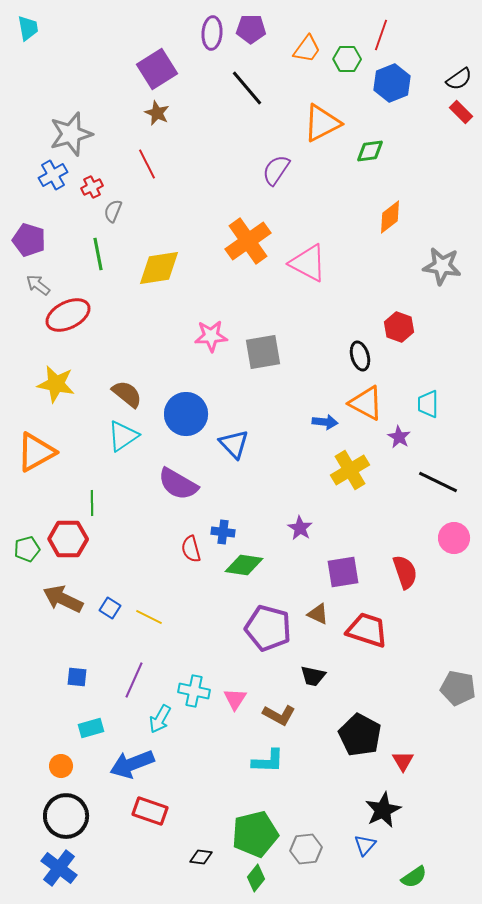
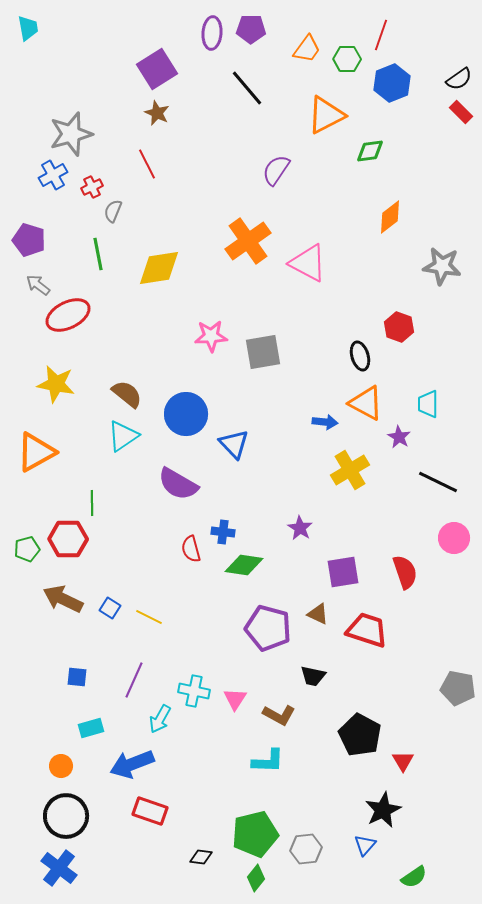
orange triangle at (322, 123): moved 4 px right, 8 px up
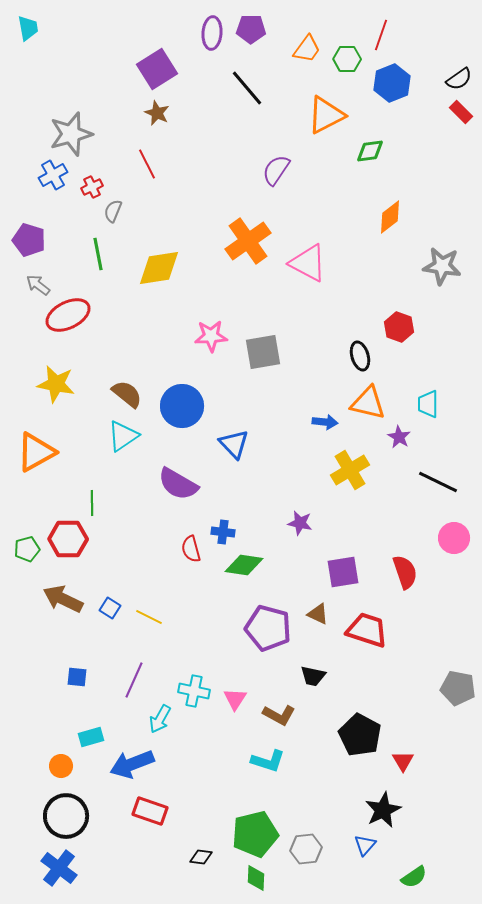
orange triangle at (366, 403): moved 2 px right; rotated 15 degrees counterclockwise
blue circle at (186, 414): moved 4 px left, 8 px up
purple star at (300, 528): moved 5 px up; rotated 20 degrees counterclockwise
cyan rectangle at (91, 728): moved 9 px down
cyan L-shape at (268, 761): rotated 16 degrees clockwise
green diamond at (256, 878): rotated 36 degrees counterclockwise
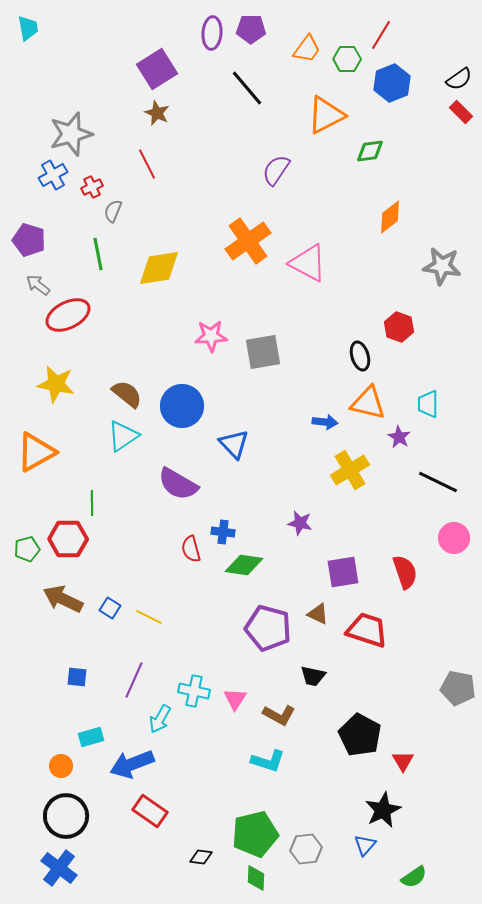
red line at (381, 35): rotated 12 degrees clockwise
red rectangle at (150, 811): rotated 16 degrees clockwise
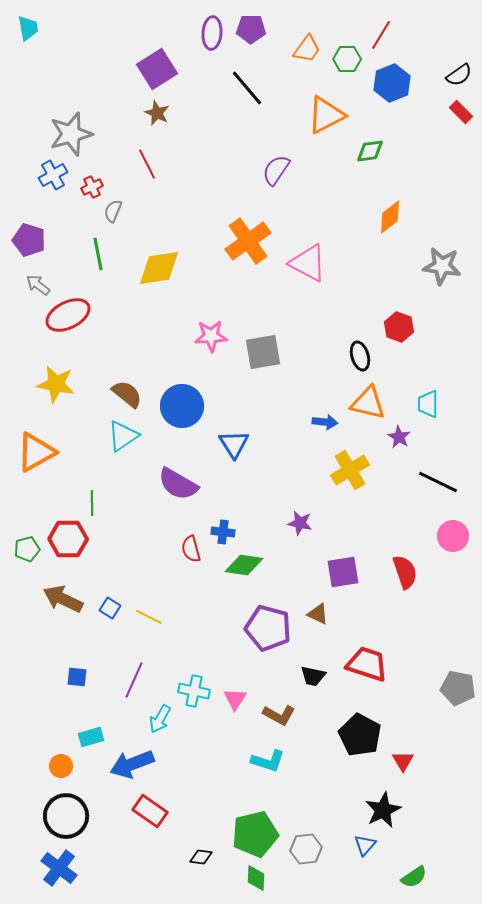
black semicircle at (459, 79): moved 4 px up
blue triangle at (234, 444): rotated 12 degrees clockwise
pink circle at (454, 538): moved 1 px left, 2 px up
red trapezoid at (367, 630): moved 34 px down
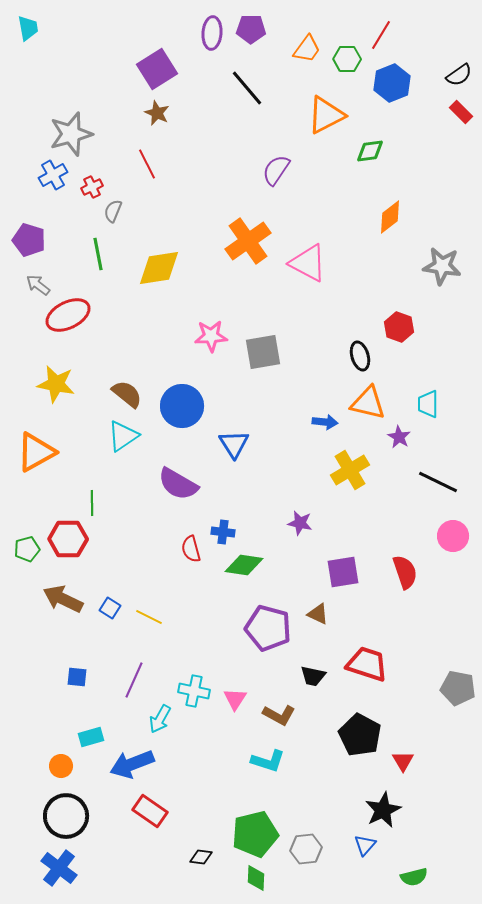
green semicircle at (414, 877): rotated 20 degrees clockwise
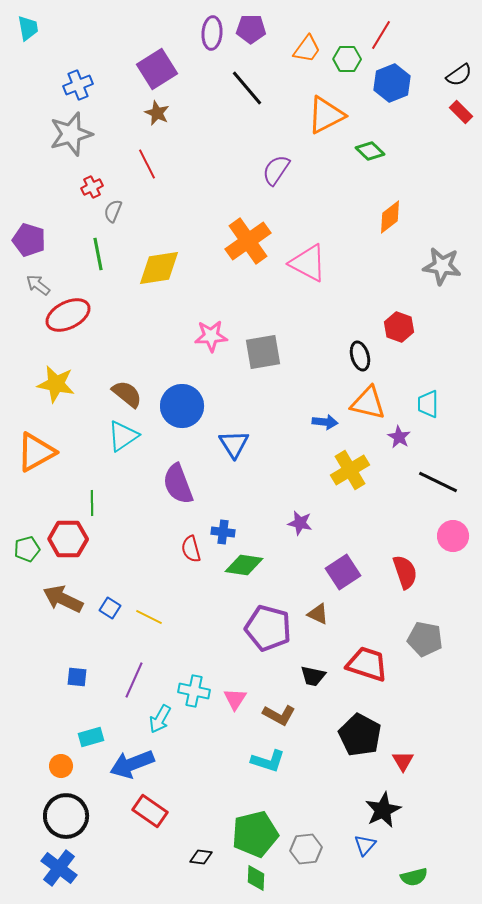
green diamond at (370, 151): rotated 52 degrees clockwise
blue cross at (53, 175): moved 25 px right, 90 px up; rotated 8 degrees clockwise
purple semicircle at (178, 484): rotated 39 degrees clockwise
purple square at (343, 572): rotated 24 degrees counterclockwise
gray pentagon at (458, 688): moved 33 px left, 49 px up
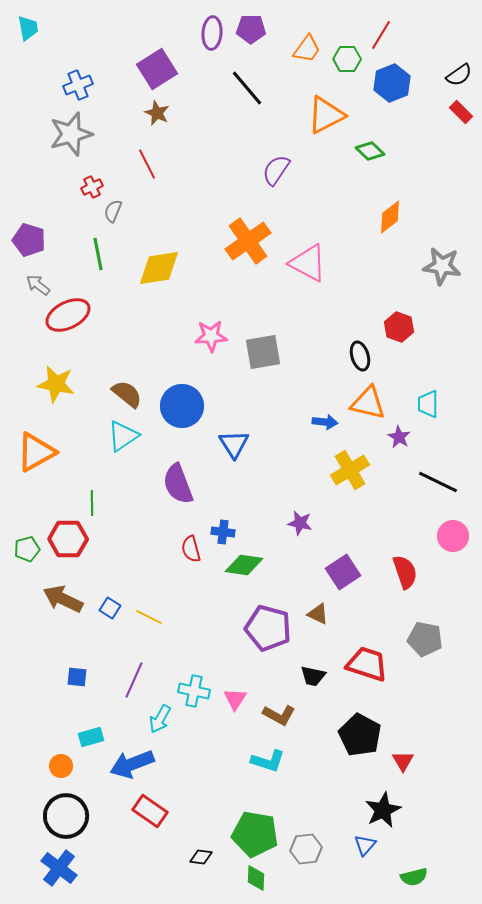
green pentagon at (255, 834): rotated 24 degrees clockwise
